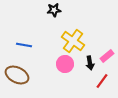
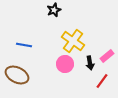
black star: rotated 16 degrees counterclockwise
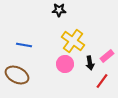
black star: moved 5 px right; rotated 24 degrees clockwise
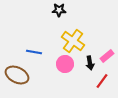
blue line: moved 10 px right, 7 px down
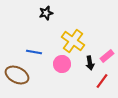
black star: moved 13 px left, 3 px down; rotated 16 degrees counterclockwise
pink circle: moved 3 px left
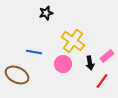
pink circle: moved 1 px right
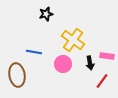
black star: moved 1 px down
yellow cross: moved 1 px up
pink rectangle: rotated 48 degrees clockwise
brown ellipse: rotated 55 degrees clockwise
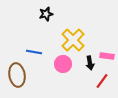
yellow cross: rotated 10 degrees clockwise
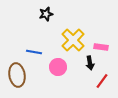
pink rectangle: moved 6 px left, 9 px up
pink circle: moved 5 px left, 3 px down
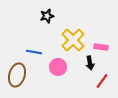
black star: moved 1 px right, 2 px down
brown ellipse: rotated 25 degrees clockwise
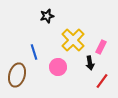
pink rectangle: rotated 72 degrees counterclockwise
blue line: rotated 63 degrees clockwise
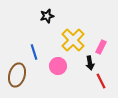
pink circle: moved 1 px up
red line: moved 1 px left; rotated 63 degrees counterclockwise
